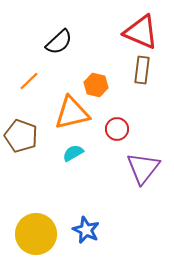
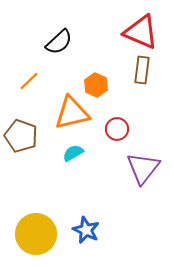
orange hexagon: rotated 10 degrees clockwise
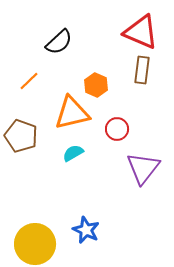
yellow circle: moved 1 px left, 10 px down
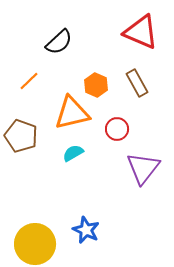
brown rectangle: moved 5 px left, 13 px down; rotated 36 degrees counterclockwise
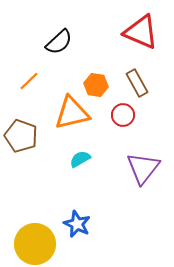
orange hexagon: rotated 15 degrees counterclockwise
red circle: moved 6 px right, 14 px up
cyan semicircle: moved 7 px right, 6 px down
blue star: moved 9 px left, 6 px up
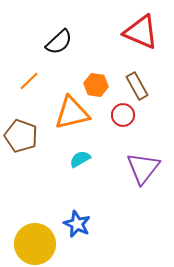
brown rectangle: moved 3 px down
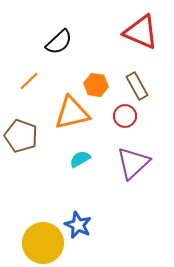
red circle: moved 2 px right, 1 px down
purple triangle: moved 10 px left, 5 px up; rotated 9 degrees clockwise
blue star: moved 1 px right, 1 px down
yellow circle: moved 8 px right, 1 px up
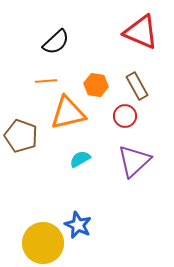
black semicircle: moved 3 px left
orange line: moved 17 px right; rotated 40 degrees clockwise
orange triangle: moved 4 px left
purple triangle: moved 1 px right, 2 px up
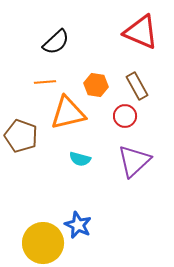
orange line: moved 1 px left, 1 px down
cyan semicircle: rotated 135 degrees counterclockwise
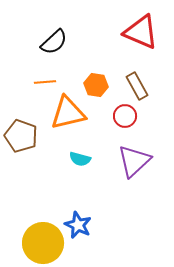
black semicircle: moved 2 px left
